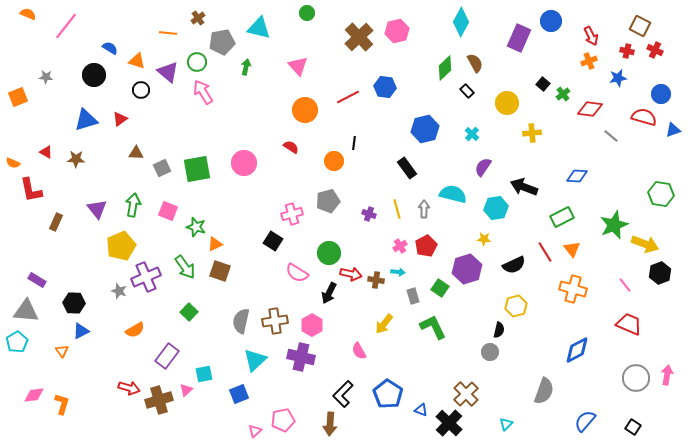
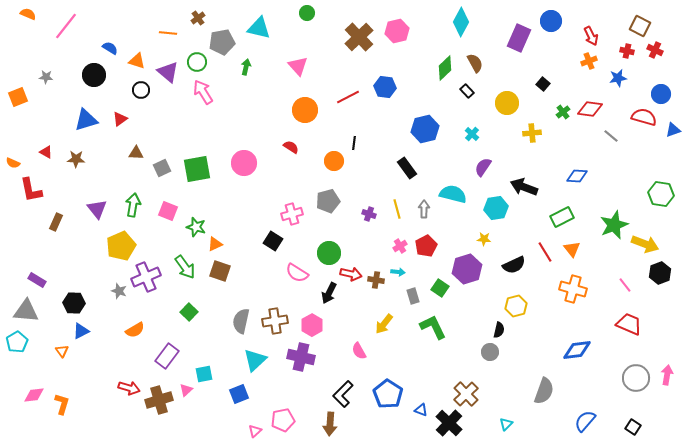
green cross at (563, 94): moved 18 px down
blue diamond at (577, 350): rotated 20 degrees clockwise
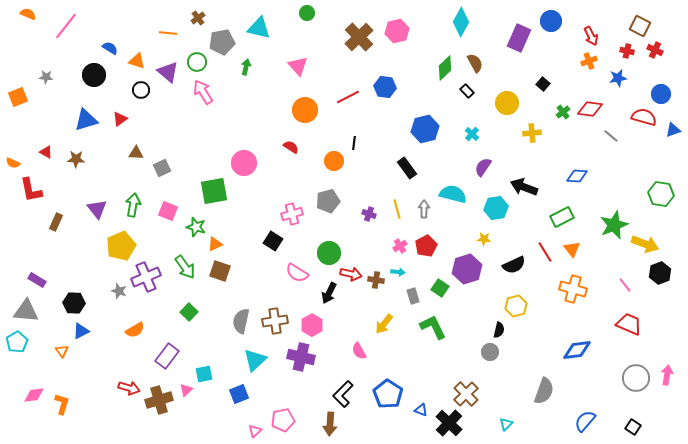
green square at (197, 169): moved 17 px right, 22 px down
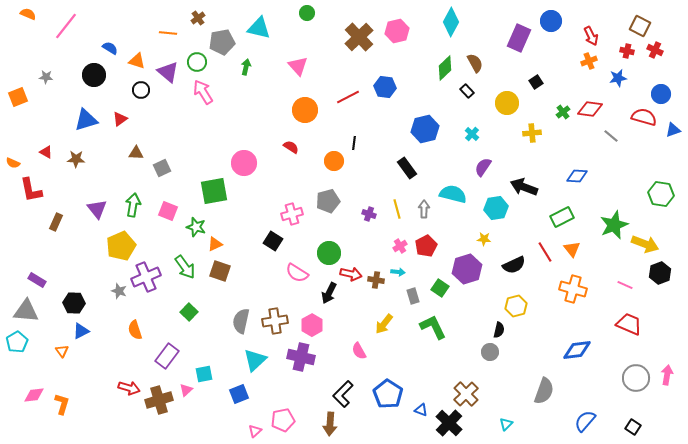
cyan diamond at (461, 22): moved 10 px left
black square at (543, 84): moved 7 px left, 2 px up; rotated 16 degrees clockwise
pink line at (625, 285): rotated 28 degrees counterclockwise
orange semicircle at (135, 330): rotated 102 degrees clockwise
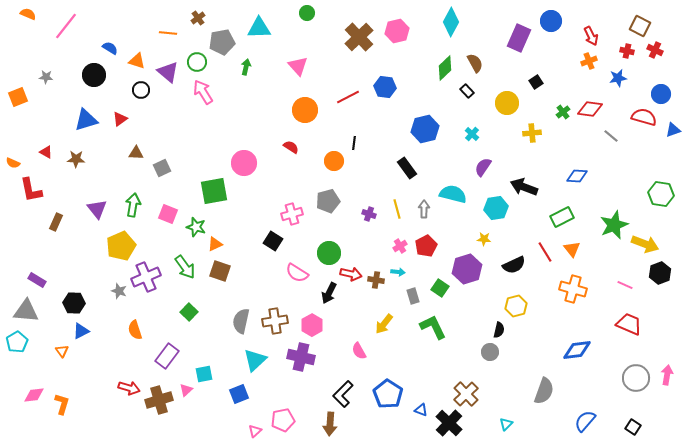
cyan triangle at (259, 28): rotated 15 degrees counterclockwise
pink square at (168, 211): moved 3 px down
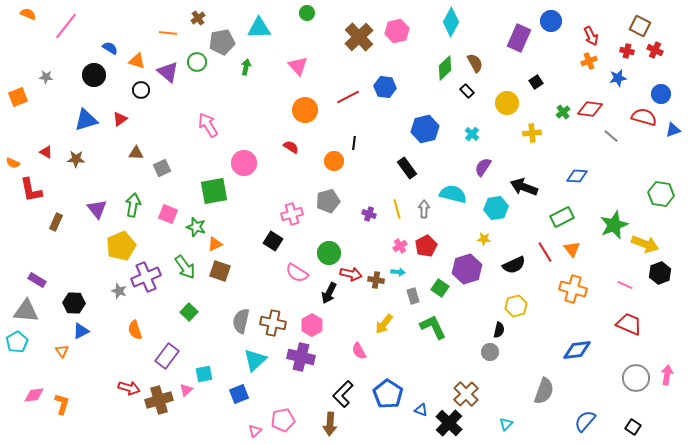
pink arrow at (203, 92): moved 5 px right, 33 px down
brown cross at (275, 321): moved 2 px left, 2 px down; rotated 20 degrees clockwise
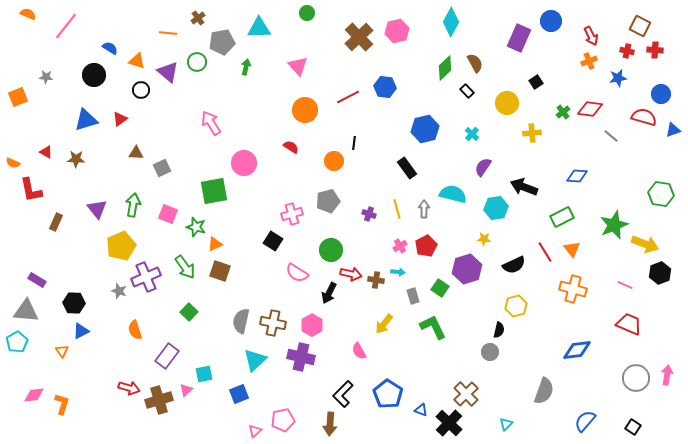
red cross at (655, 50): rotated 21 degrees counterclockwise
pink arrow at (208, 125): moved 3 px right, 2 px up
green circle at (329, 253): moved 2 px right, 3 px up
